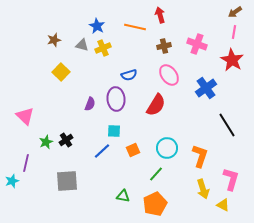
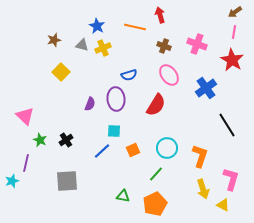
brown cross: rotated 32 degrees clockwise
green star: moved 6 px left, 2 px up; rotated 24 degrees counterclockwise
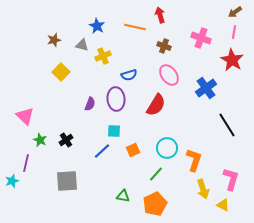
pink cross: moved 4 px right, 6 px up
yellow cross: moved 8 px down
orange L-shape: moved 6 px left, 4 px down
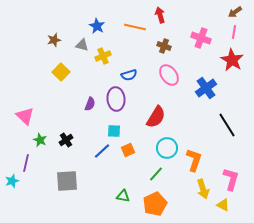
red semicircle: moved 12 px down
orange square: moved 5 px left
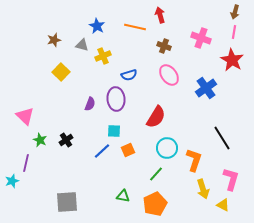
brown arrow: rotated 40 degrees counterclockwise
black line: moved 5 px left, 13 px down
gray square: moved 21 px down
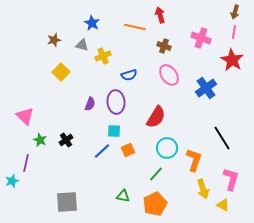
blue star: moved 5 px left, 3 px up
purple ellipse: moved 3 px down
